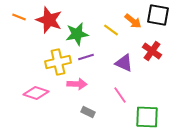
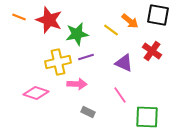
orange arrow: moved 3 px left
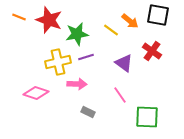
purple triangle: rotated 12 degrees clockwise
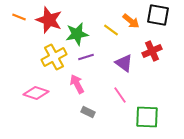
orange arrow: moved 1 px right
red cross: rotated 30 degrees clockwise
yellow cross: moved 4 px left, 5 px up; rotated 15 degrees counterclockwise
pink arrow: rotated 120 degrees counterclockwise
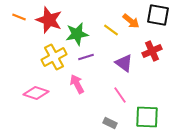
gray rectangle: moved 22 px right, 11 px down
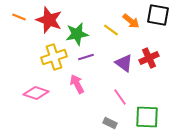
red cross: moved 3 px left, 7 px down
yellow cross: rotated 10 degrees clockwise
pink line: moved 2 px down
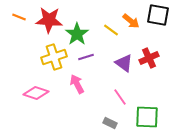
red star: rotated 16 degrees counterclockwise
green star: rotated 25 degrees counterclockwise
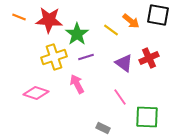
gray rectangle: moved 7 px left, 5 px down
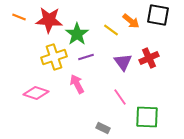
purple triangle: moved 1 px left, 1 px up; rotated 18 degrees clockwise
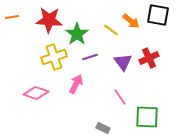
orange line: moved 7 px left; rotated 32 degrees counterclockwise
purple line: moved 4 px right
pink arrow: moved 1 px left; rotated 54 degrees clockwise
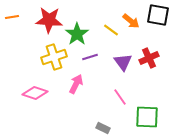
pink diamond: moved 1 px left
